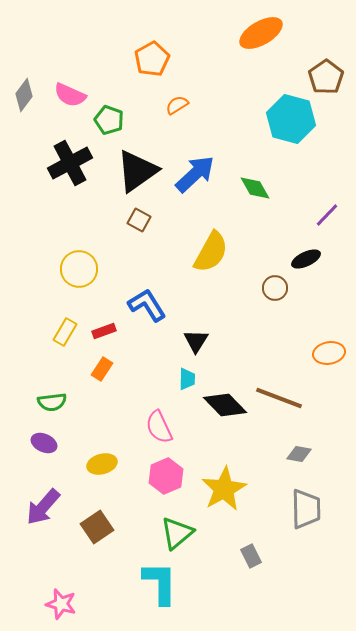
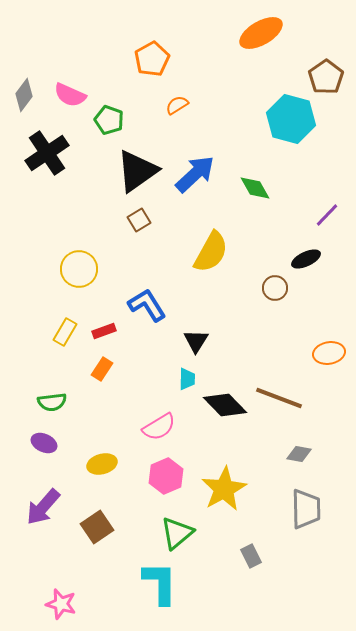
black cross at (70, 163): moved 23 px left, 10 px up; rotated 6 degrees counterclockwise
brown square at (139, 220): rotated 30 degrees clockwise
pink semicircle at (159, 427): rotated 96 degrees counterclockwise
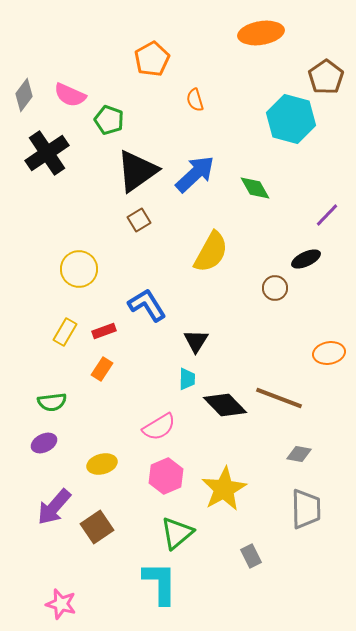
orange ellipse at (261, 33): rotated 21 degrees clockwise
orange semicircle at (177, 105): moved 18 px right, 5 px up; rotated 75 degrees counterclockwise
purple ellipse at (44, 443): rotated 50 degrees counterclockwise
purple arrow at (43, 507): moved 11 px right
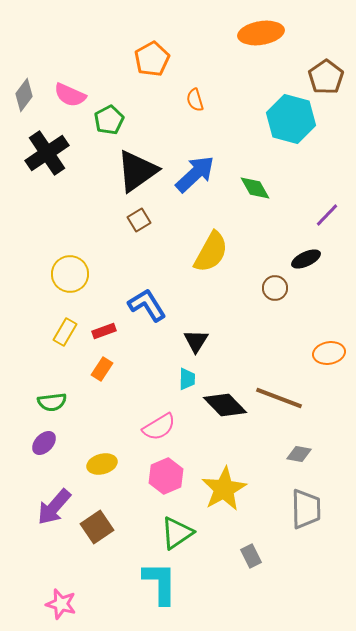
green pentagon at (109, 120): rotated 24 degrees clockwise
yellow circle at (79, 269): moved 9 px left, 5 px down
purple ellipse at (44, 443): rotated 20 degrees counterclockwise
green triangle at (177, 533): rotated 6 degrees clockwise
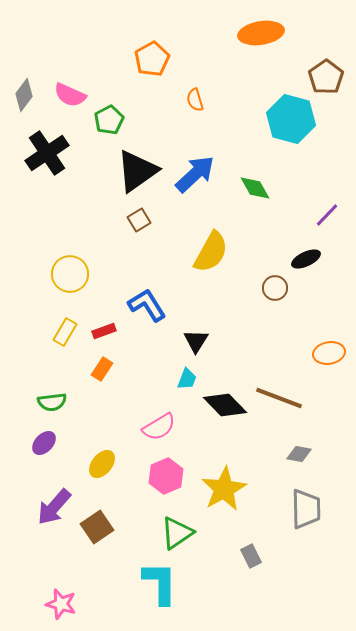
cyan trapezoid at (187, 379): rotated 20 degrees clockwise
yellow ellipse at (102, 464): rotated 36 degrees counterclockwise
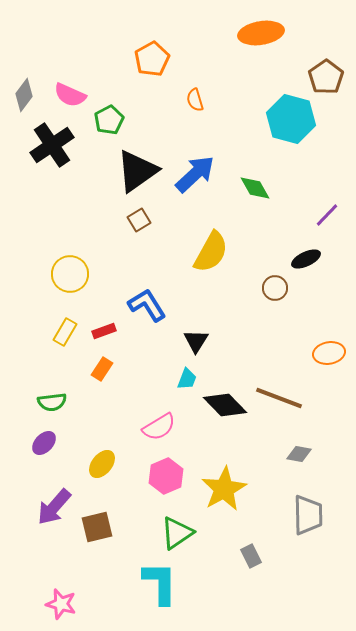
black cross at (47, 153): moved 5 px right, 8 px up
gray trapezoid at (306, 509): moved 2 px right, 6 px down
brown square at (97, 527): rotated 20 degrees clockwise
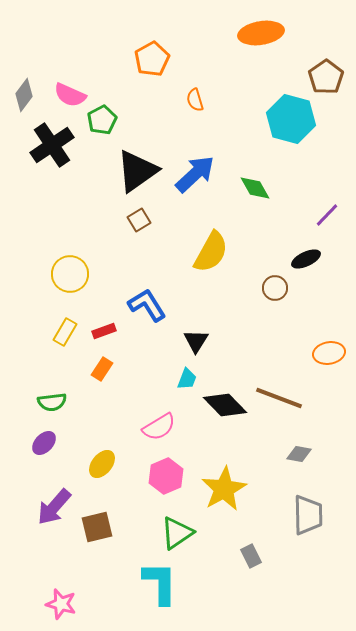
green pentagon at (109, 120): moved 7 px left
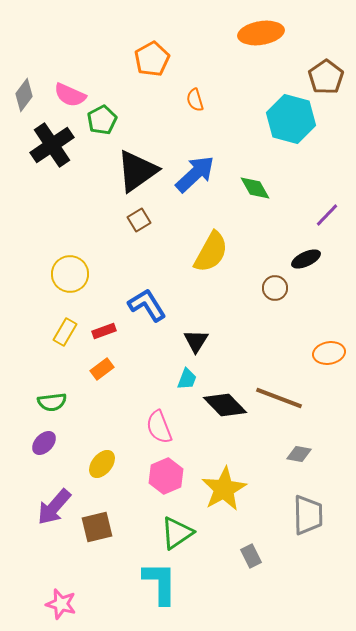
orange rectangle at (102, 369): rotated 20 degrees clockwise
pink semicircle at (159, 427): rotated 100 degrees clockwise
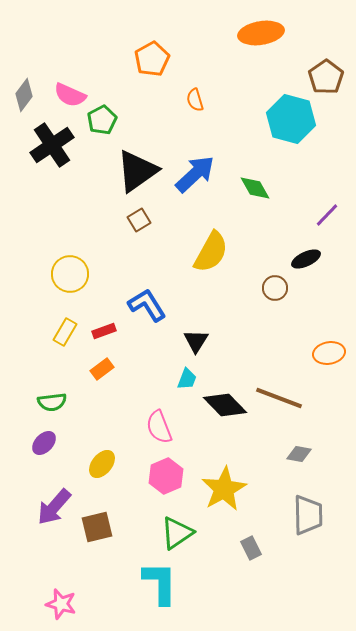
gray rectangle at (251, 556): moved 8 px up
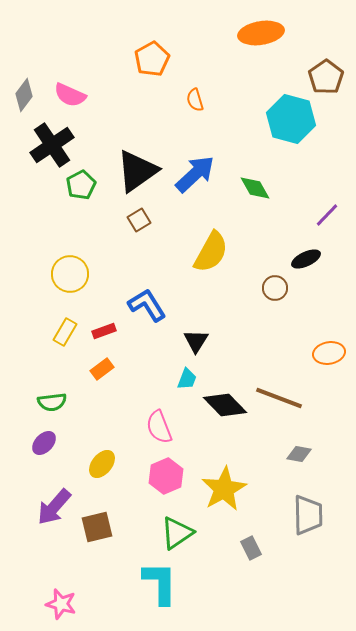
green pentagon at (102, 120): moved 21 px left, 65 px down
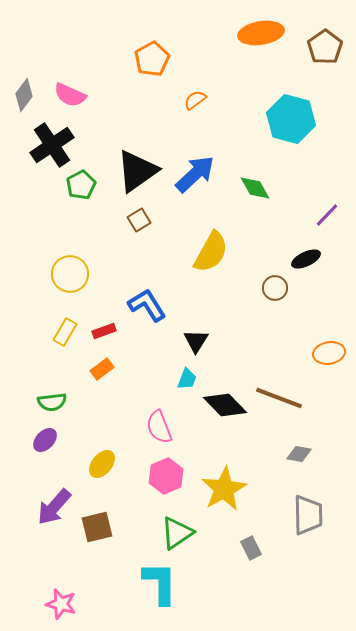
brown pentagon at (326, 77): moved 1 px left, 30 px up
orange semicircle at (195, 100): rotated 70 degrees clockwise
purple ellipse at (44, 443): moved 1 px right, 3 px up
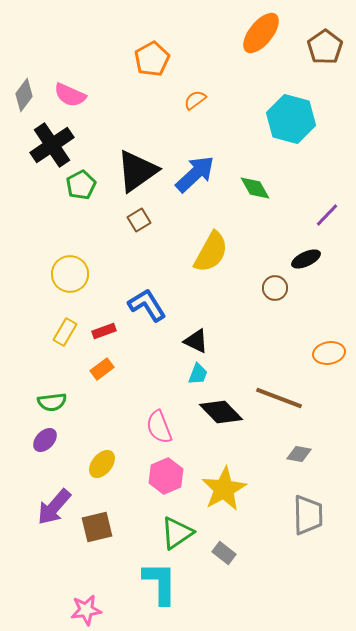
orange ellipse at (261, 33): rotated 42 degrees counterclockwise
black triangle at (196, 341): rotated 36 degrees counterclockwise
cyan trapezoid at (187, 379): moved 11 px right, 5 px up
black diamond at (225, 405): moved 4 px left, 7 px down
gray rectangle at (251, 548): moved 27 px left, 5 px down; rotated 25 degrees counterclockwise
pink star at (61, 604): moved 25 px right, 6 px down; rotated 24 degrees counterclockwise
